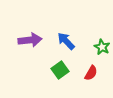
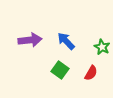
green square: rotated 18 degrees counterclockwise
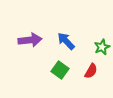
green star: rotated 21 degrees clockwise
red semicircle: moved 2 px up
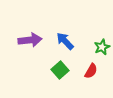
blue arrow: moved 1 px left
green square: rotated 12 degrees clockwise
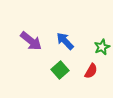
purple arrow: moved 1 px right, 1 px down; rotated 45 degrees clockwise
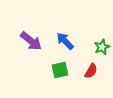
green square: rotated 30 degrees clockwise
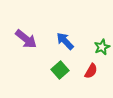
purple arrow: moved 5 px left, 2 px up
green square: rotated 30 degrees counterclockwise
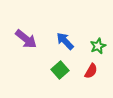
green star: moved 4 px left, 1 px up
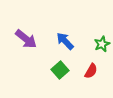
green star: moved 4 px right, 2 px up
